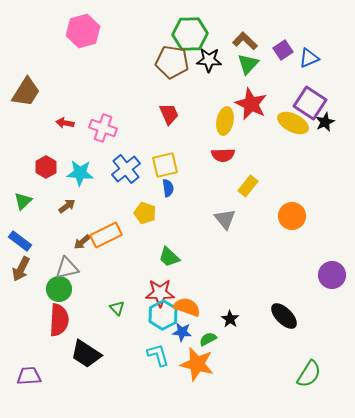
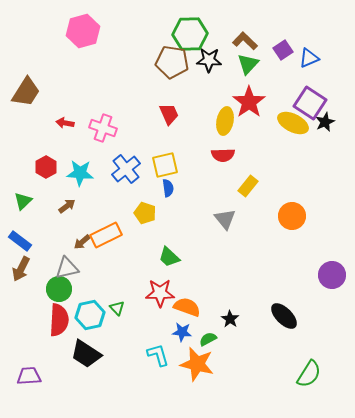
red star at (251, 104): moved 2 px left, 2 px up; rotated 12 degrees clockwise
cyan hexagon at (163, 315): moved 73 px left; rotated 16 degrees clockwise
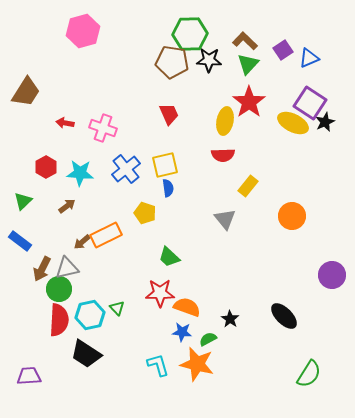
brown arrow at (21, 269): moved 21 px right
cyan L-shape at (158, 355): moved 10 px down
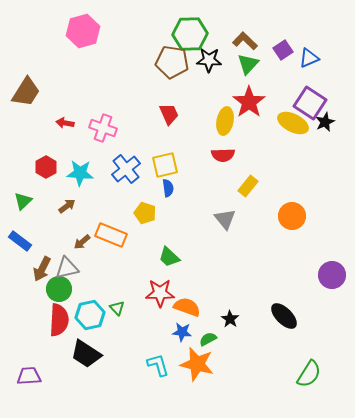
orange rectangle at (106, 235): moved 5 px right; rotated 48 degrees clockwise
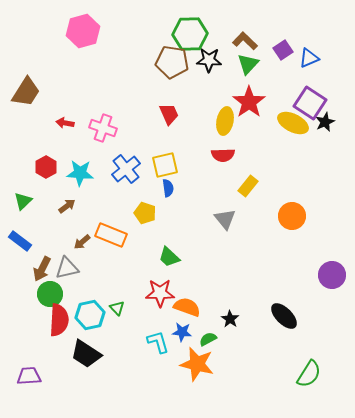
green circle at (59, 289): moved 9 px left, 5 px down
cyan L-shape at (158, 365): moved 23 px up
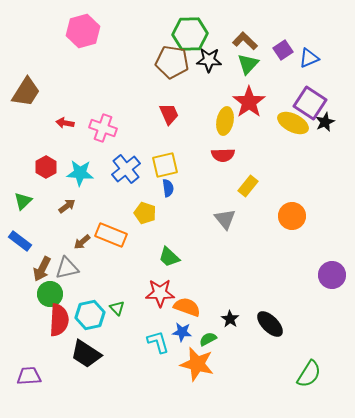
black ellipse at (284, 316): moved 14 px left, 8 px down
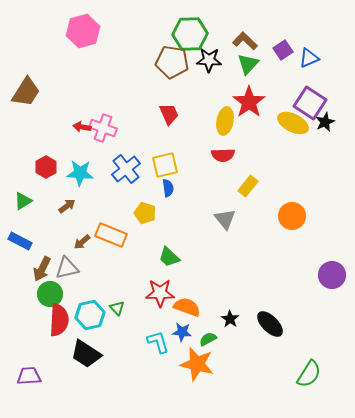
red arrow at (65, 123): moved 17 px right, 4 px down
green triangle at (23, 201): rotated 12 degrees clockwise
blue rectangle at (20, 241): rotated 10 degrees counterclockwise
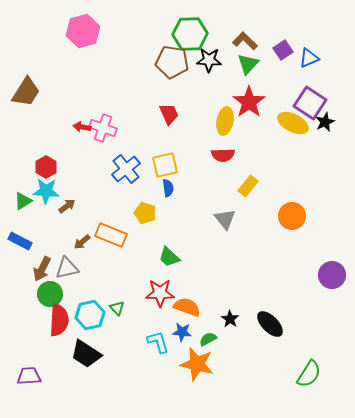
cyan star at (80, 173): moved 34 px left, 18 px down
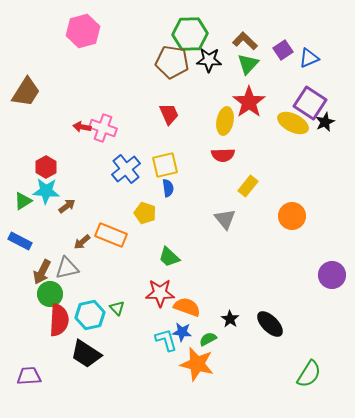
brown arrow at (42, 269): moved 3 px down
cyan L-shape at (158, 342): moved 8 px right, 2 px up
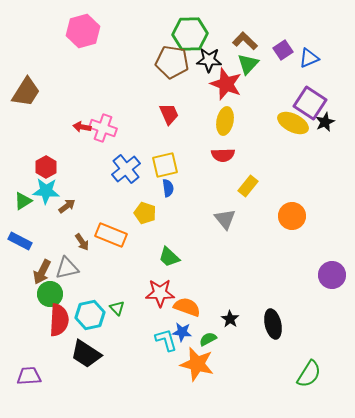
red star at (249, 102): moved 23 px left, 18 px up; rotated 16 degrees counterclockwise
brown arrow at (82, 242): rotated 84 degrees counterclockwise
black ellipse at (270, 324): moved 3 px right; rotated 32 degrees clockwise
